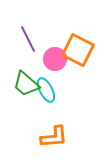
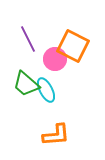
orange square: moved 5 px left, 4 px up
orange L-shape: moved 2 px right, 2 px up
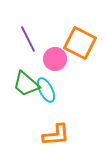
orange square: moved 7 px right, 3 px up
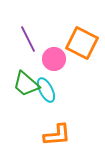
orange square: moved 2 px right
pink circle: moved 1 px left
orange L-shape: moved 1 px right
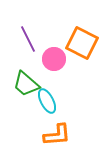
cyan ellipse: moved 1 px right, 11 px down
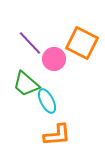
purple line: moved 2 px right, 4 px down; rotated 16 degrees counterclockwise
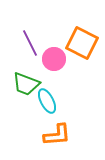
purple line: rotated 16 degrees clockwise
green trapezoid: rotated 20 degrees counterclockwise
